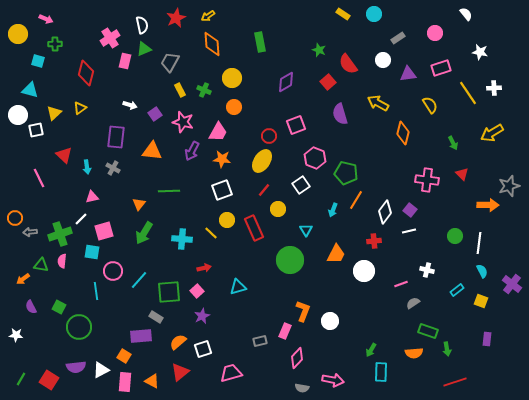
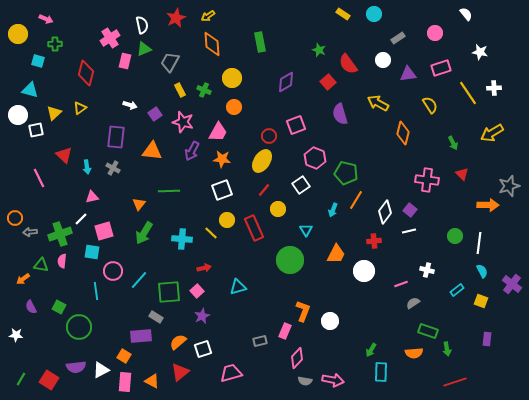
gray semicircle at (302, 388): moved 3 px right, 7 px up
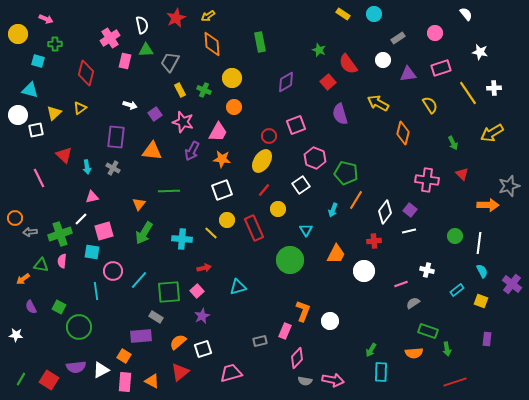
green triangle at (144, 49): moved 2 px right, 1 px down; rotated 21 degrees clockwise
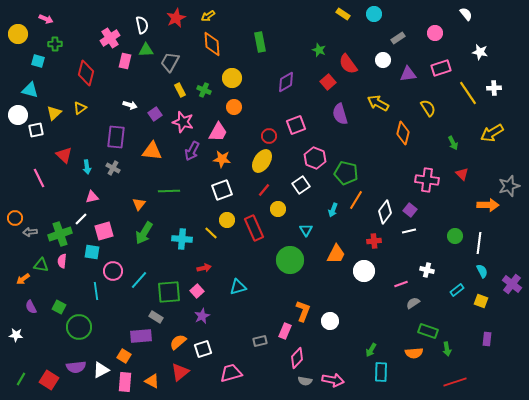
yellow semicircle at (430, 105): moved 2 px left, 3 px down
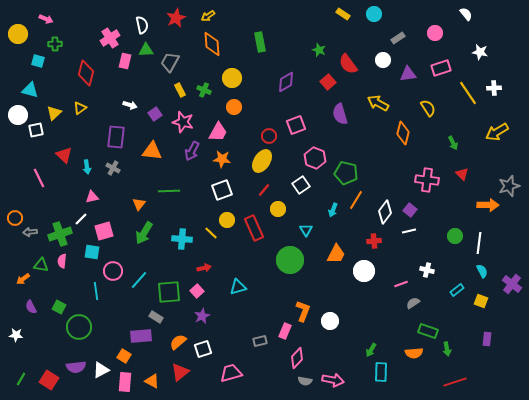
yellow arrow at (492, 133): moved 5 px right, 1 px up
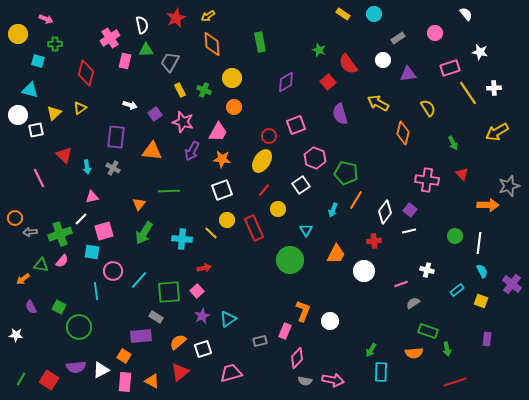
pink rectangle at (441, 68): moved 9 px right
pink semicircle at (62, 261): rotated 144 degrees counterclockwise
cyan triangle at (238, 287): moved 10 px left, 32 px down; rotated 18 degrees counterclockwise
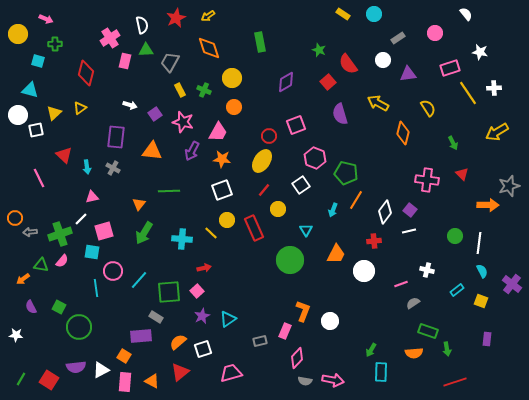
orange diamond at (212, 44): moved 3 px left, 4 px down; rotated 15 degrees counterclockwise
cyan line at (96, 291): moved 3 px up
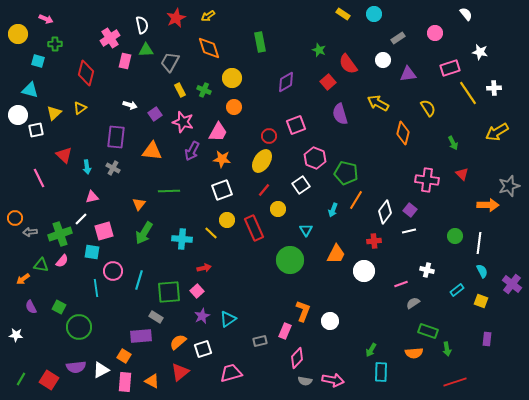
cyan line at (139, 280): rotated 24 degrees counterclockwise
